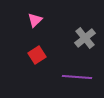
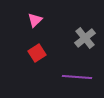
red square: moved 2 px up
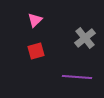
red square: moved 1 px left, 2 px up; rotated 18 degrees clockwise
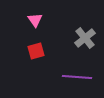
pink triangle: rotated 21 degrees counterclockwise
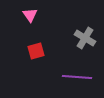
pink triangle: moved 5 px left, 5 px up
gray cross: rotated 20 degrees counterclockwise
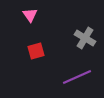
purple line: rotated 28 degrees counterclockwise
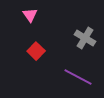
red square: rotated 30 degrees counterclockwise
purple line: moved 1 px right; rotated 52 degrees clockwise
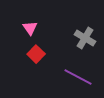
pink triangle: moved 13 px down
red square: moved 3 px down
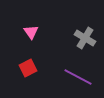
pink triangle: moved 1 px right, 4 px down
red square: moved 8 px left, 14 px down; rotated 18 degrees clockwise
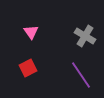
gray cross: moved 2 px up
purple line: moved 3 px right, 2 px up; rotated 28 degrees clockwise
